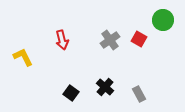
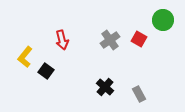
yellow L-shape: moved 2 px right; rotated 115 degrees counterclockwise
black square: moved 25 px left, 22 px up
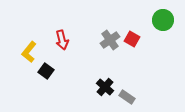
red square: moved 7 px left
yellow L-shape: moved 4 px right, 5 px up
gray rectangle: moved 12 px left, 3 px down; rotated 28 degrees counterclockwise
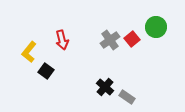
green circle: moved 7 px left, 7 px down
red square: rotated 21 degrees clockwise
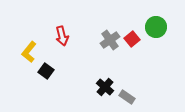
red arrow: moved 4 px up
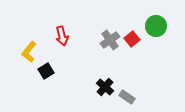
green circle: moved 1 px up
black square: rotated 21 degrees clockwise
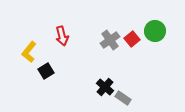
green circle: moved 1 px left, 5 px down
gray rectangle: moved 4 px left, 1 px down
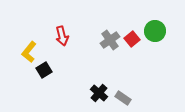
black square: moved 2 px left, 1 px up
black cross: moved 6 px left, 6 px down
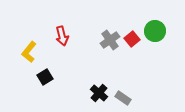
black square: moved 1 px right, 7 px down
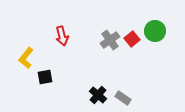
yellow L-shape: moved 3 px left, 6 px down
black square: rotated 21 degrees clockwise
black cross: moved 1 px left, 2 px down
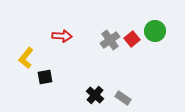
red arrow: rotated 72 degrees counterclockwise
black cross: moved 3 px left
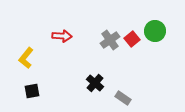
black square: moved 13 px left, 14 px down
black cross: moved 12 px up
